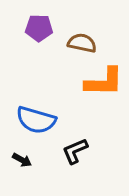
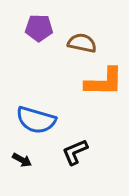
black L-shape: moved 1 px down
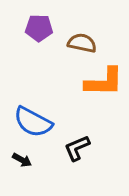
blue semicircle: moved 3 px left, 2 px down; rotated 12 degrees clockwise
black L-shape: moved 2 px right, 4 px up
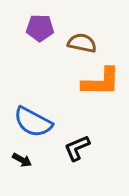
purple pentagon: moved 1 px right
orange L-shape: moved 3 px left
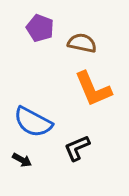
purple pentagon: rotated 20 degrees clockwise
orange L-shape: moved 8 px left, 7 px down; rotated 66 degrees clockwise
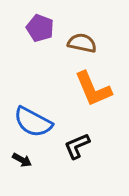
black L-shape: moved 2 px up
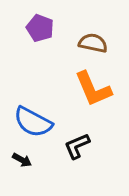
brown semicircle: moved 11 px right
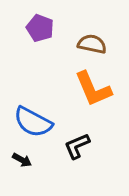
brown semicircle: moved 1 px left, 1 px down
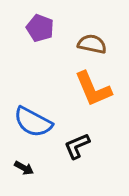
black arrow: moved 2 px right, 8 px down
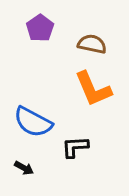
purple pentagon: rotated 16 degrees clockwise
black L-shape: moved 2 px left, 1 px down; rotated 20 degrees clockwise
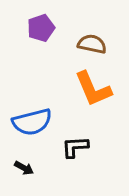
purple pentagon: moved 1 px right; rotated 16 degrees clockwise
blue semicircle: moved 1 px left; rotated 42 degrees counterclockwise
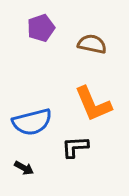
orange L-shape: moved 15 px down
